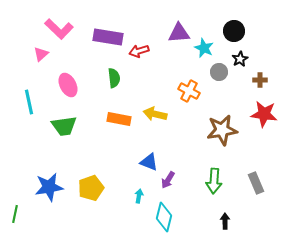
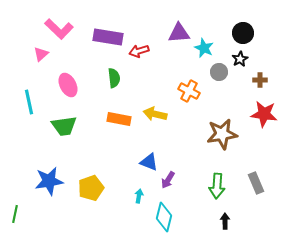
black circle: moved 9 px right, 2 px down
brown star: moved 4 px down
green arrow: moved 3 px right, 5 px down
blue star: moved 6 px up
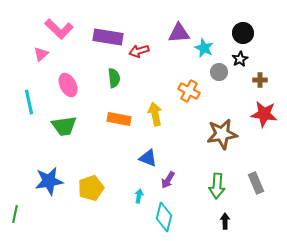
yellow arrow: rotated 65 degrees clockwise
blue triangle: moved 1 px left, 4 px up
